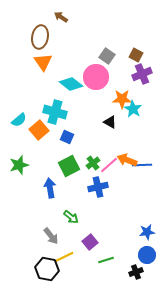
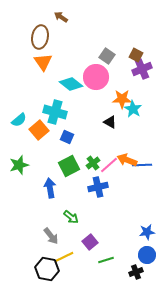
purple cross: moved 5 px up
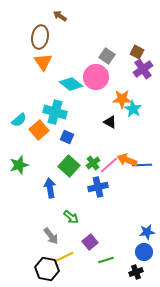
brown arrow: moved 1 px left, 1 px up
brown square: moved 1 px right, 3 px up
purple cross: moved 1 px right; rotated 12 degrees counterclockwise
green square: rotated 20 degrees counterclockwise
blue circle: moved 3 px left, 3 px up
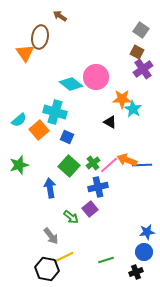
gray square: moved 34 px right, 26 px up
orange triangle: moved 18 px left, 9 px up
purple square: moved 33 px up
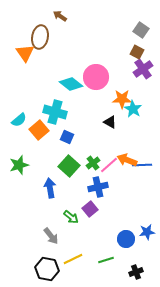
blue circle: moved 18 px left, 13 px up
yellow line: moved 9 px right, 2 px down
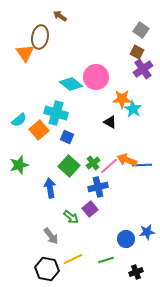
cyan cross: moved 1 px right, 1 px down
pink line: moved 1 px down
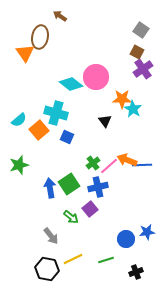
black triangle: moved 5 px left, 1 px up; rotated 24 degrees clockwise
green square: moved 18 px down; rotated 15 degrees clockwise
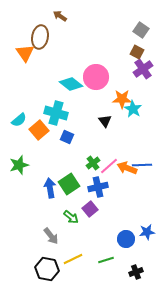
orange arrow: moved 8 px down
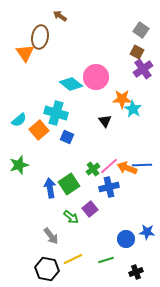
green cross: moved 6 px down
blue cross: moved 11 px right
blue star: rotated 14 degrees clockwise
